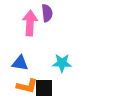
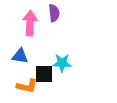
purple semicircle: moved 7 px right
blue triangle: moved 7 px up
black square: moved 14 px up
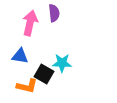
pink arrow: rotated 10 degrees clockwise
black square: rotated 30 degrees clockwise
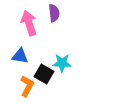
pink arrow: moved 1 px left; rotated 30 degrees counterclockwise
orange L-shape: rotated 75 degrees counterclockwise
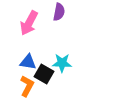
purple semicircle: moved 5 px right, 1 px up; rotated 18 degrees clockwise
pink arrow: rotated 135 degrees counterclockwise
blue triangle: moved 8 px right, 6 px down
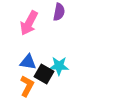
cyan star: moved 3 px left, 3 px down
